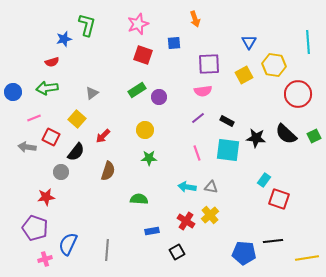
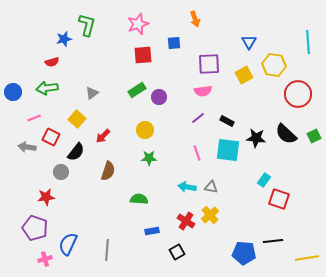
red square at (143, 55): rotated 24 degrees counterclockwise
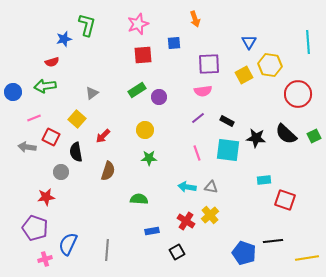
yellow hexagon at (274, 65): moved 4 px left
green arrow at (47, 88): moved 2 px left, 2 px up
black semicircle at (76, 152): rotated 132 degrees clockwise
cyan rectangle at (264, 180): rotated 48 degrees clockwise
red square at (279, 199): moved 6 px right, 1 px down
blue pentagon at (244, 253): rotated 15 degrees clockwise
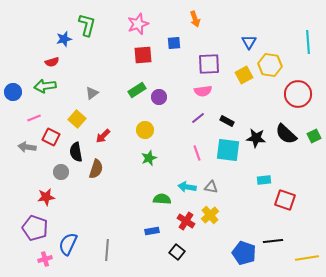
green star at (149, 158): rotated 21 degrees counterclockwise
brown semicircle at (108, 171): moved 12 px left, 2 px up
green semicircle at (139, 199): moved 23 px right
black square at (177, 252): rotated 21 degrees counterclockwise
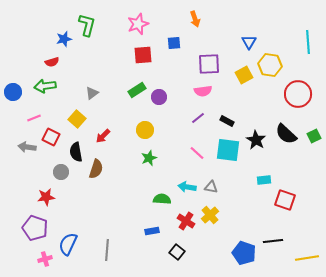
black star at (256, 138): moved 2 px down; rotated 24 degrees clockwise
pink line at (197, 153): rotated 28 degrees counterclockwise
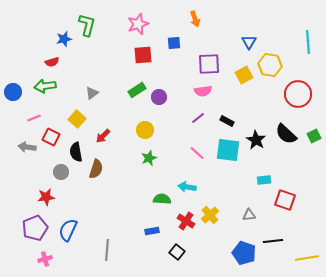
gray triangle at (211, 187): moved 38 px right, 28 px down; rotated 16 degrees counterclockwise
purple pentagon at (35, 228): rotated 30 degrees clockwise
blue semicircle at (68, 244): moved 14 px up
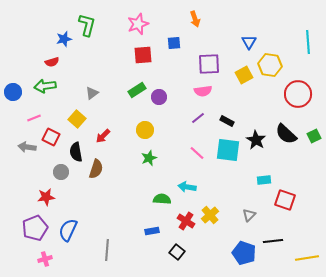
gray triangle at (249, 215): rotated 40 degrees counterclockwise
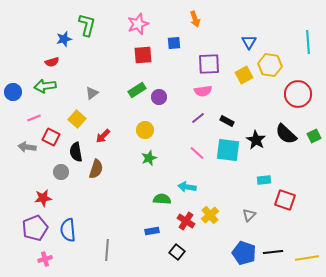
red star at (46, 197): moved 3 px left, 1 px down
blue semicircle at (68, 230): rotated 30 degrees counterclockwise
black line at (273, 241): moved 11 px down
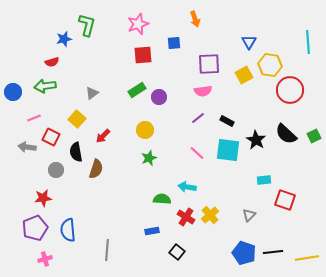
red circle at (298, 94): moved 8 px left, 4 px up
gray circle at (61, 172): moved 5 px left, 2 px up
red cross at (186, 221): moved 4 px up
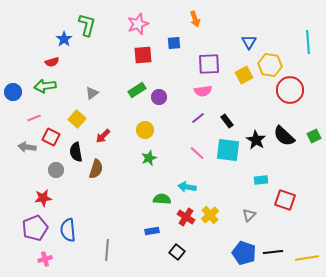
blue star at (64, 39): rotated 21 degrees counterclockwise
black rectangle at (227, 121): rotated 24 degrees clockwise
black semicircle at (286, 134): moved 2 px left, 2 px down
cyan rectangle at (264, 180): moved 3 px left
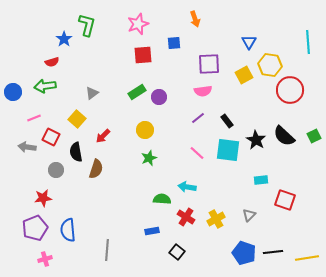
green rectangle at (137, 90): moved 2 px down
yellow cross at (210, 215): moved 6 px right, 4 px down; rotated 12 degrees clockwise
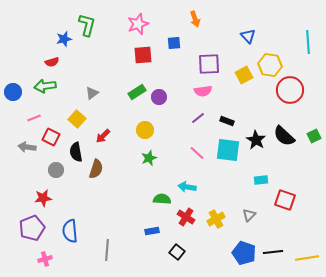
blue star at (64, 39): rotated 21 degrees clockwise
blue triangle at (249, 42): moved 1 px left, 6 px up; rotated 14 degrees counterclockwise
black rectangle at (227, 121): rotated 32 degrees counterclockwise
purple pentagon at (35, 228): moved 3 px left
blue semicircle at (68, 230): moved 2 px right, 1 px down
